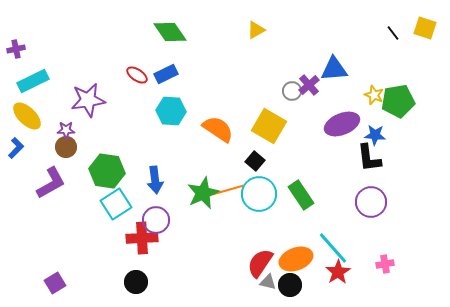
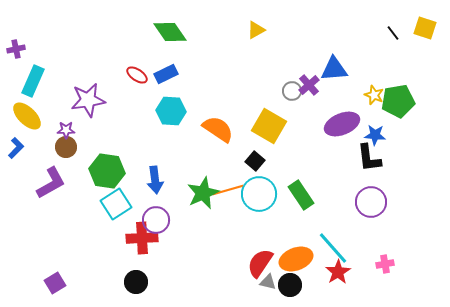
cyan rectangle at (33, 81): rotated 40 degrees counterclockwise
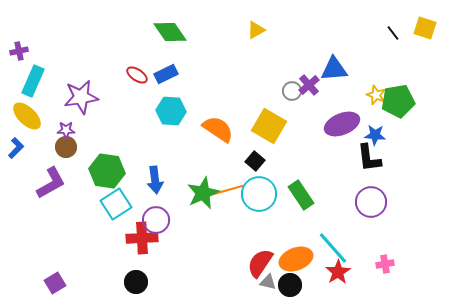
purple cross at (16, 49): moved 3 px right, 2 px down
yellow star at (374, 95): moved 2 px right
purple star at (88, 100): moved 7 px left, 3 px up
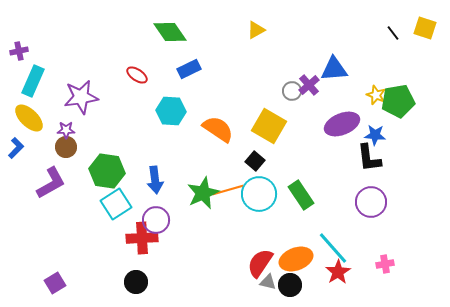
blue rectangle at (166, 74): moved 23 px right, 5 px up
yellow ellipse at (27, 116): moved 2 px right, 2 px down
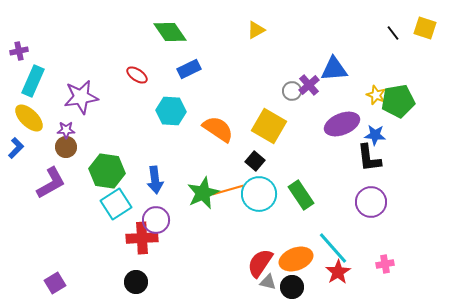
black circle at (290, 285): moved 2 px right, 2 px down
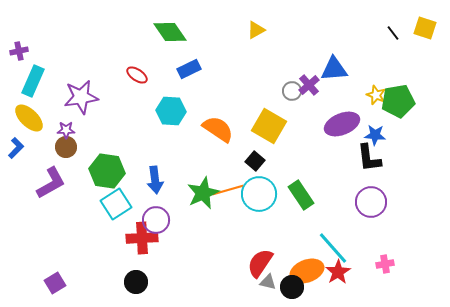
orange ellipse at (296, 259): moved 11 px right, 12 px down
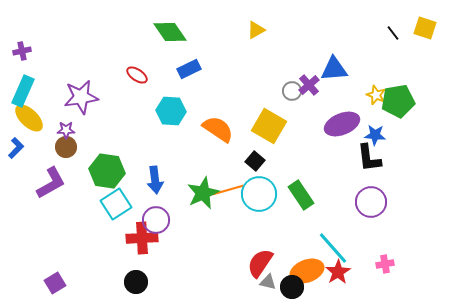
purple cross at (19, 51): moved 3 px right
cyan rectangle at (33, 81): moved 10 px left, 10 px down
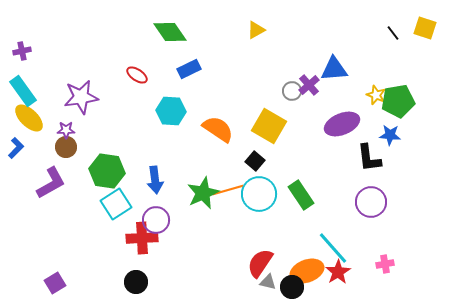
cyan rectangle at (23, 91): rotated 60 degrees counterclockwise
blue star at (375, 135): moved 15 px right
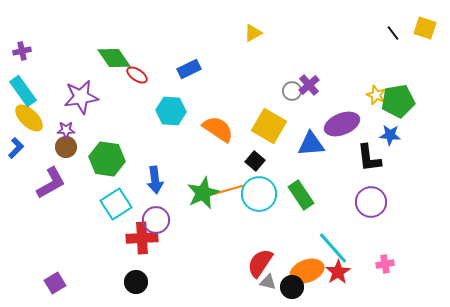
yellow triangle at (256, 30): moved 3 px left, 3 px down
green diamond at (170, 32): moved 56 px left, 26 px down
blue triangle at (334, 69): moved 23 px left, 75 px down
green hexagon at (107, 171): moved 12 px up
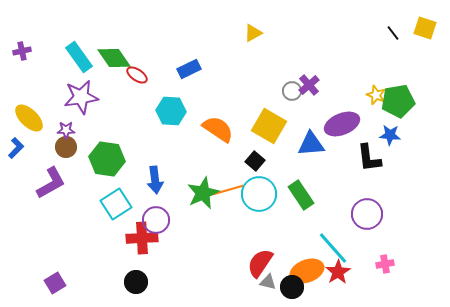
cyan rectangle at (23, 91): moved 56 px right, 34 px up
purple circle at (371, 202): moved 4 px left, 12 px down
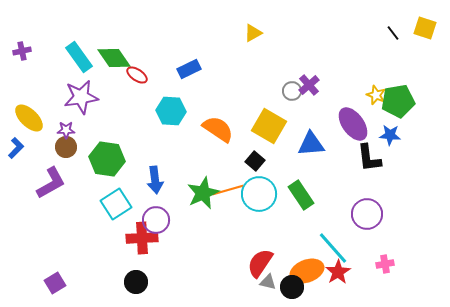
purple ellipse at (342, 124): moved 11 px right; rotated 76 degrees clockwise
